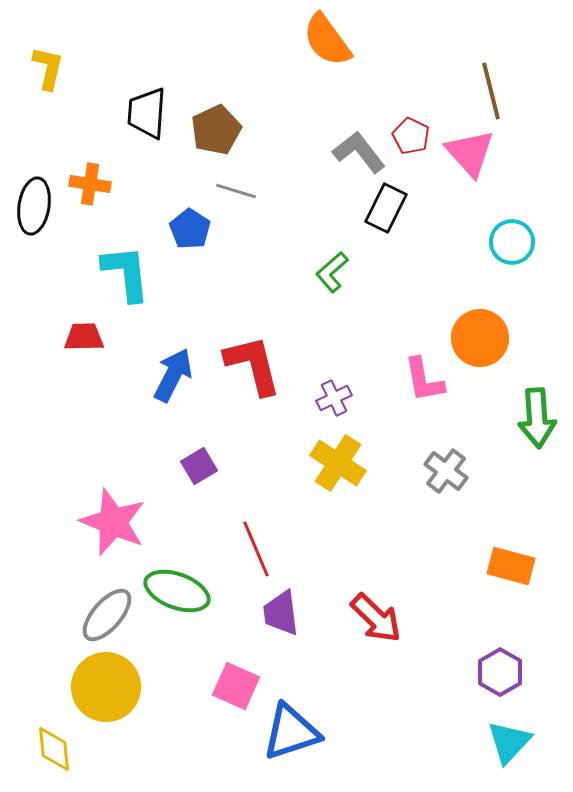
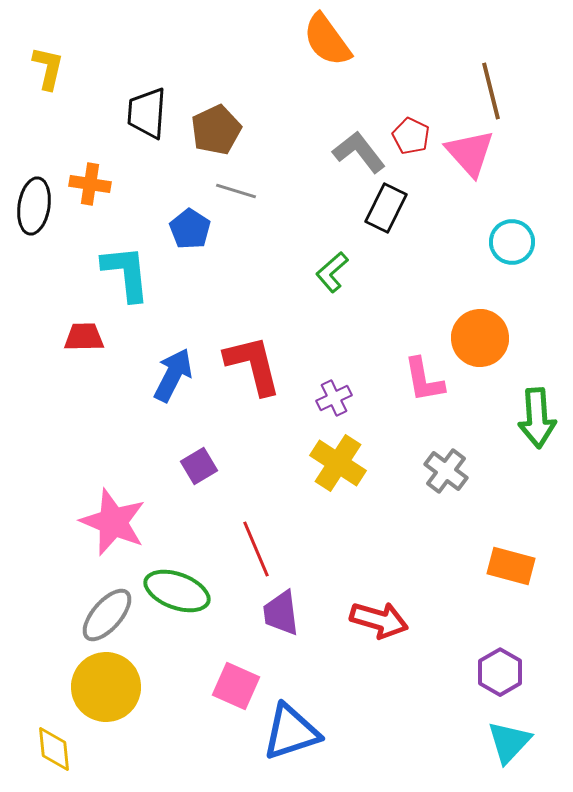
red arrow: moved 3 px right, 2 px down; rotated 28 degrees counterclockwise
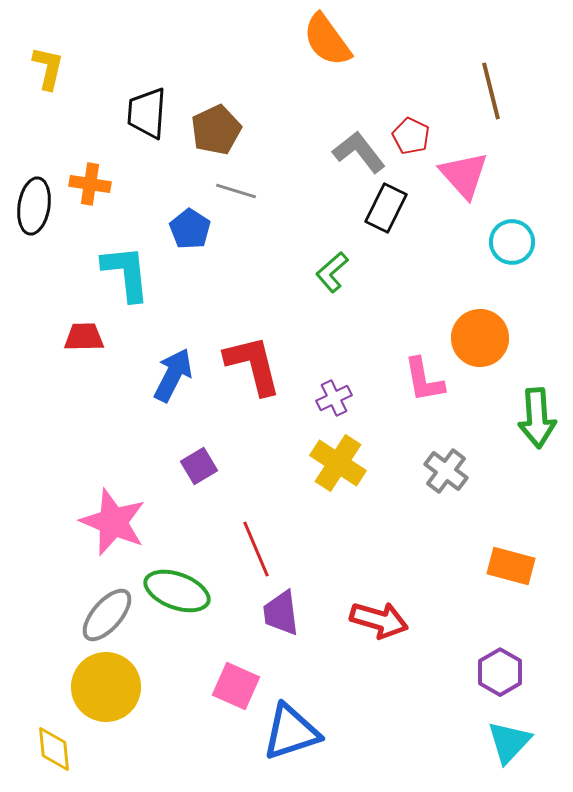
pink triangle: moved 6 px left, 22 px down
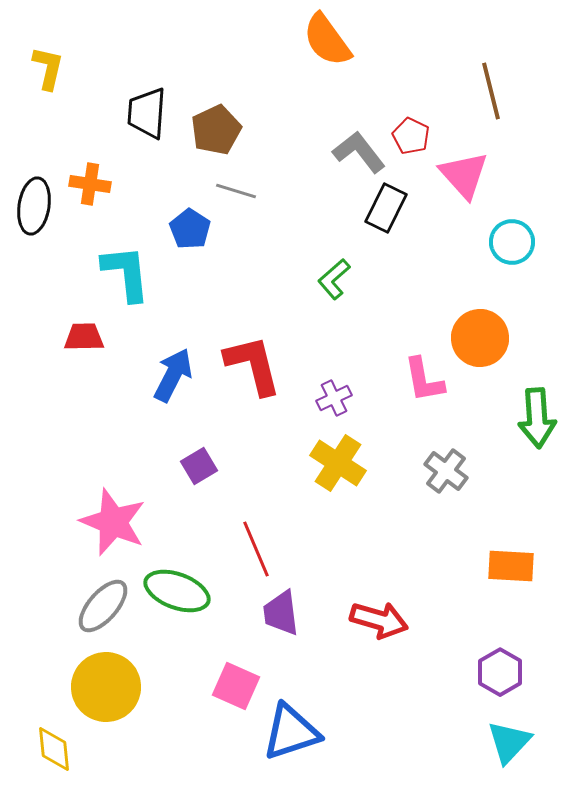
green L-shape: moved 2 px right, 7 px down
orange rectangle: rotated 12 degrees counterclockwise
gray ellipse: moved 4 px left, 9 px up
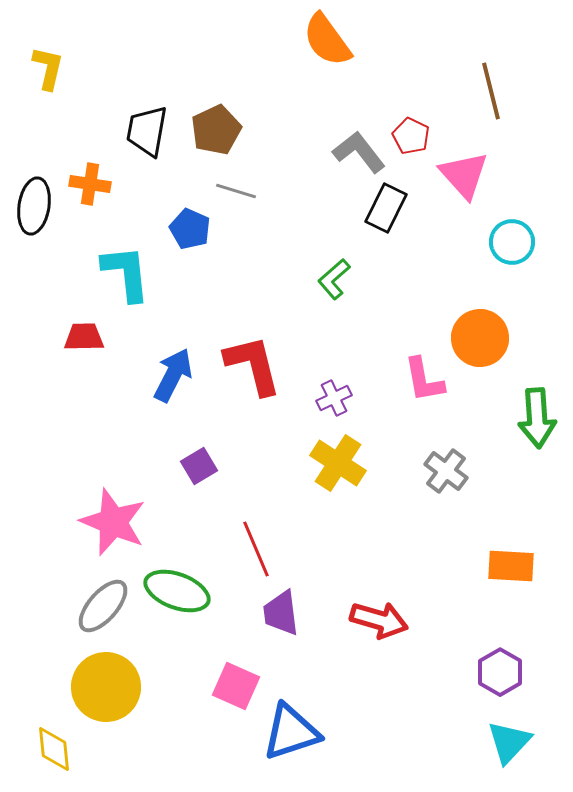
black trapezoid: moved 18 px down; rotated 6 degrees clockwise
blue pentagon: rotated 9 degrees counterclockwise
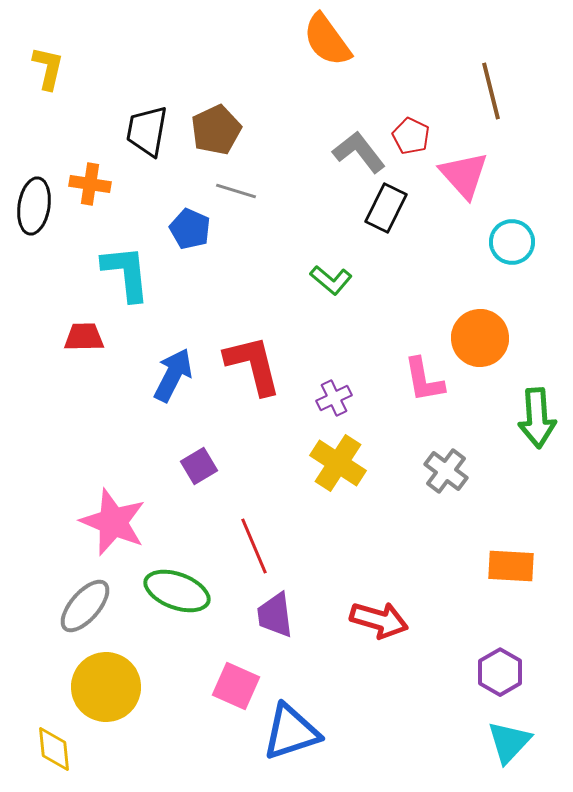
green L-shape: moved 3 px left, 1 px down; rotated 99 degrees counterclockwise
red line: moved 2 px left, 3 px up
gray ellipse: moved 18 px left
purple trapezoid: moved 6 px left, 2 px down
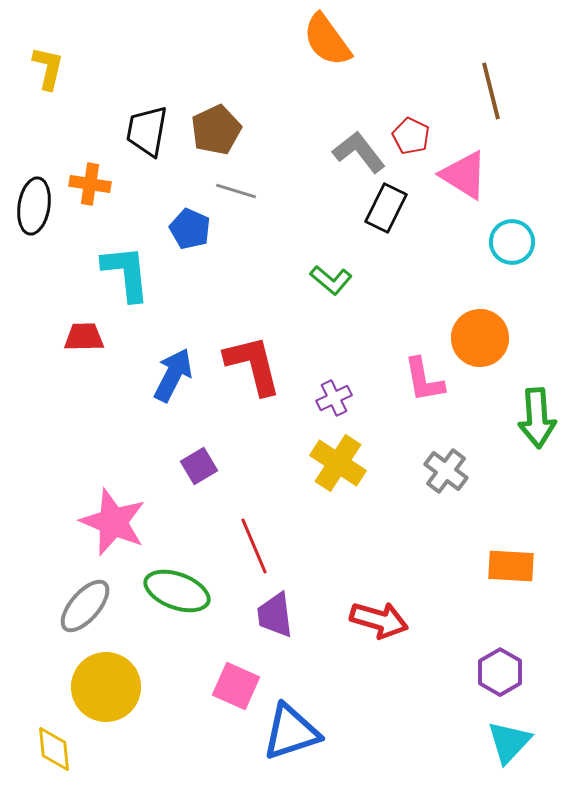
pink triangle: rotated 16 degrees counterclockwise
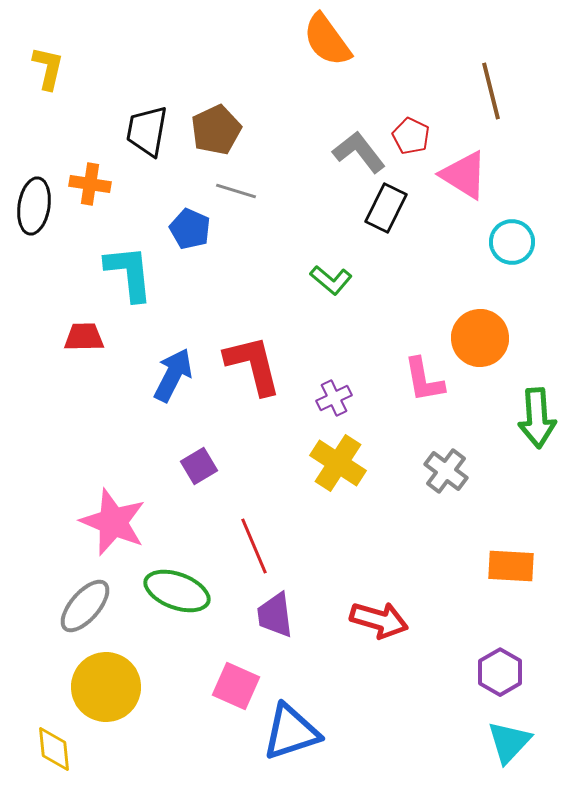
cyan L-shape: moved 3 px right
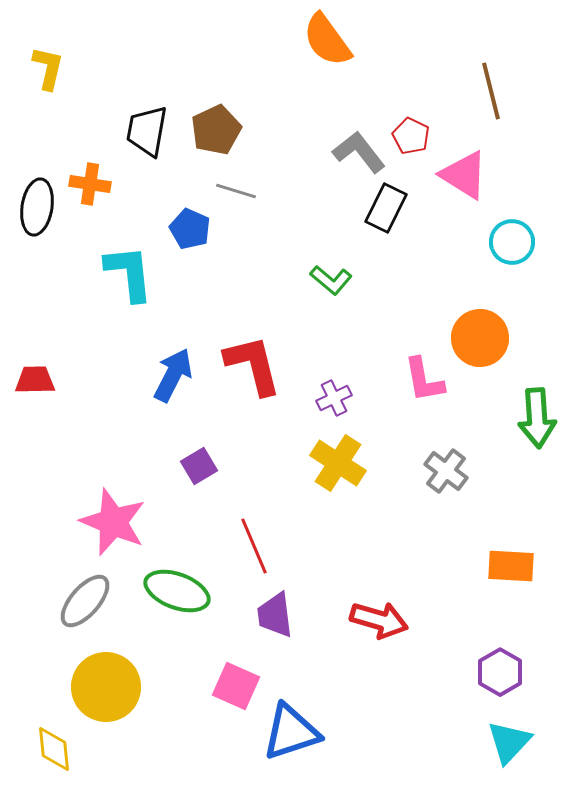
black ellipse: moved 3 px right, 1 px down
red trapezoid: moved 49 px left, 43 px down
gray ellipse: moved 5 px up
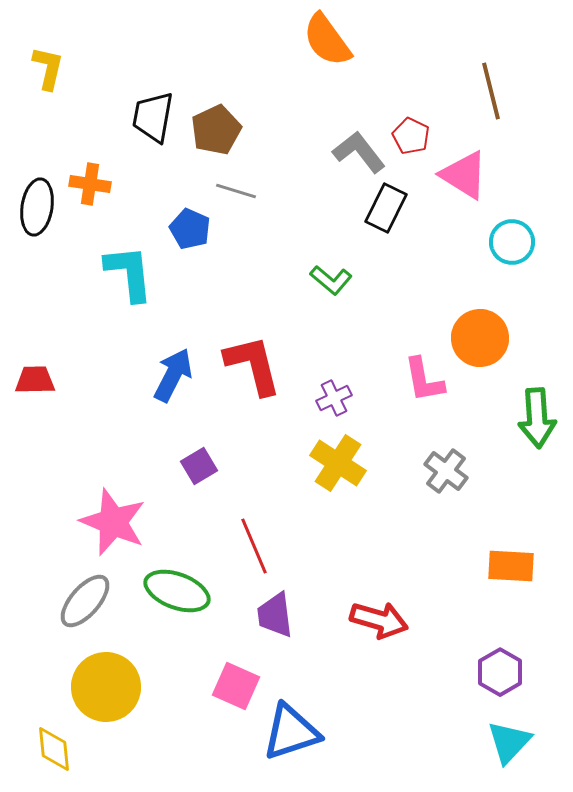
black trapezoid: moved 6 px right, 14 px up
